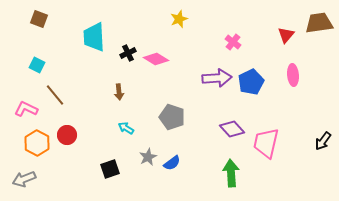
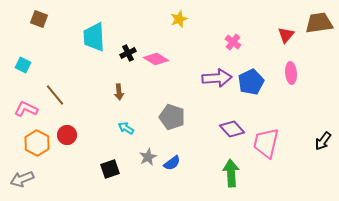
cyan square: moved 14 px left
pink ellipse: moved 2 px left, 2 px up
gray arrow: moved 2 px left
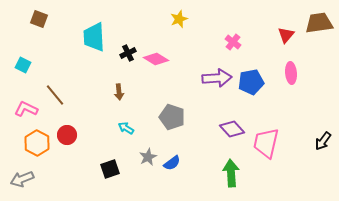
blue pentagon: rotated 15 degrees clockwise
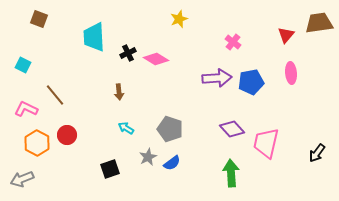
gray pentagon: moved 2 px left, 12 px down
black arrow: moved 6 px left, 12 px down
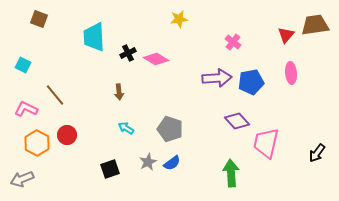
yellow star: rotated 12 degrees clockwise
brown trapezoid: moved 4 px left, 2 px down
purple diamond: moved 5 px right, 8 px up
gray star: moved 5 px down
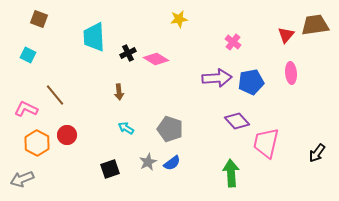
cyan square: moved 5 px right, 10 px up
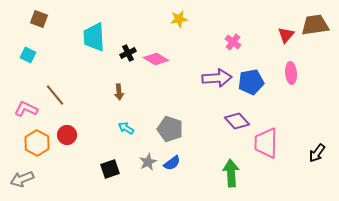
pink trapezoid: rotated 12 degrees counterclockwise
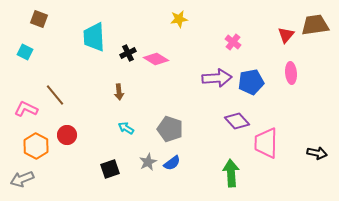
cyan square: moved 3 px left, 3 px up
orange hexagon: moved 1 px left, 3 px down
black arrow: rotated 114 degrees counterclockwise
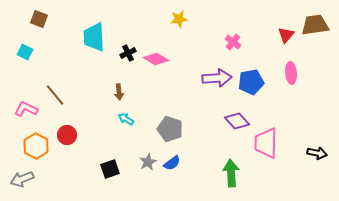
cyan arrow: moved 9 px up
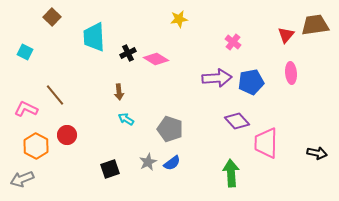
brown square: moved 13 px right, 2 px up; rotated 24 degrees clockwise
